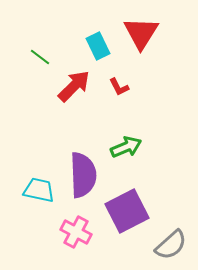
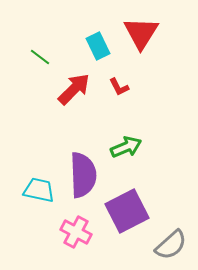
red arrow: moved 3 px down
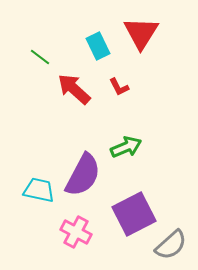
red arrow: rotated 93 degrees counterclockwise
purple semicircle: rotated 30 degrees clockwise
purple square: moved 7 px right, 3 px down
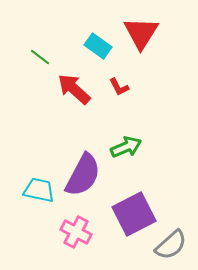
cyan rectangle: rotated 28 degrees counterclockwise
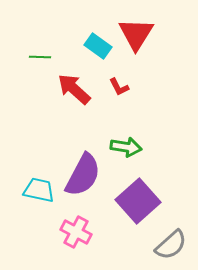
red triangle: moved 5 px left, 1 px down
green line: rotated 35 degrees counterclockwise
green arrow: rotated 32 degrees clockwise
purple square: moved 4 px right, 13 px up; rotated 15 degrees counterclockwise
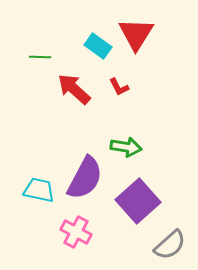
purple semicircle: moved 2 px right, 3 px down
gray semicircle: moved 1 px left
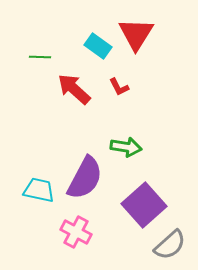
purple square: moved 6 px right, 4 px down
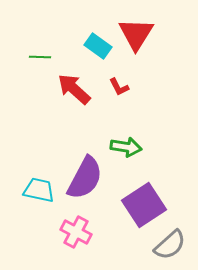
purple square: rotated 9 degrees clockwise
